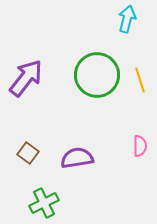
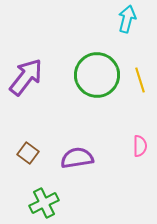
purple arrow: moved 1 px up
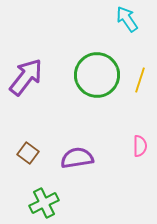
cyan arrow: rotated 48 degrees counterclockwise
yellow line: rotated 35 degrees clockwise
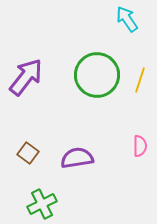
green cross: moved 2 px left, 1 px down
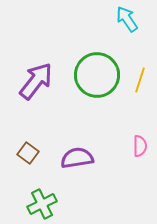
purple arrow: moved 10 px right, 4 px down
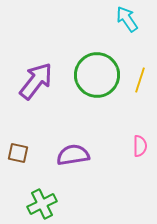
brown square: moved 10 px left; rotated 25 degrees counterclockwise
purple semicircle: moved 4 px left, 3 px up
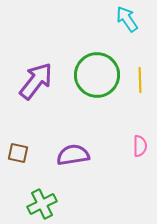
yellow line: rotated 20 degrees counterclockwise
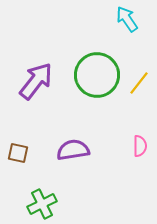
yellow line: moved 1 px left, 3 px down; rotated 40 degrees clockwise
purple semicircle: moved 5 px up
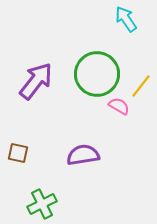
cyan arrow: moved 1 px left
green circle: moved 1 px up
yellow line: moved 2 px right, 3 px down
pink semicircle: moved 21 px left, 40 px up; rotated 60 degrees counterclockwise
purple semicircle: moved 10 px right, 5 px down
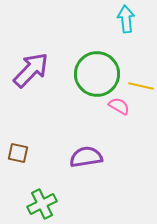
cyan arrow: rotated 28 degrees clockwise
purple arrow: moved 5 px left, 11 px up; rotated 6 degrees clockwise
yellow line: rotated 65 degrees clockwise
purple semicircle: moved 3 px right, 2 px down
